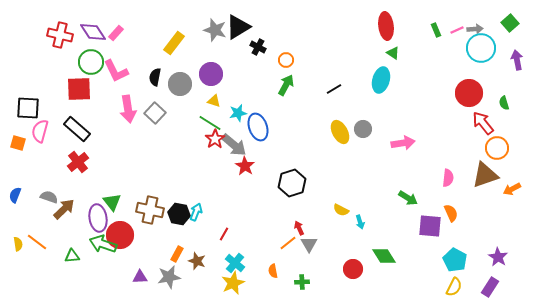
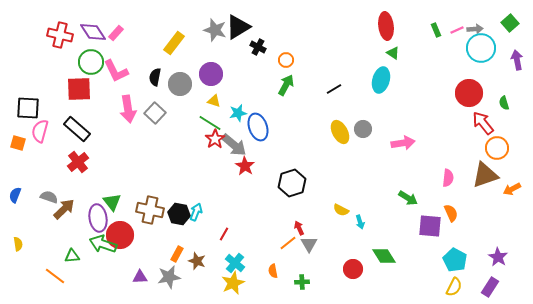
orange line at (37, 242): moved 18 px right, 34 px down
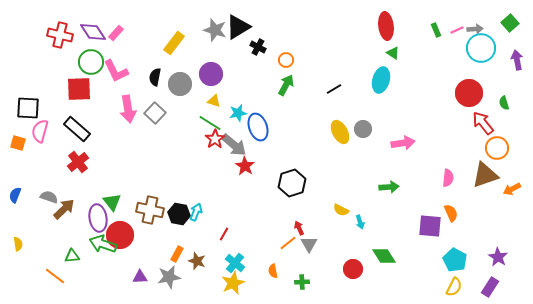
green arrow at (408, 198): moved 19 px left, 11 px up; rotated 36 degrees counterclockwise
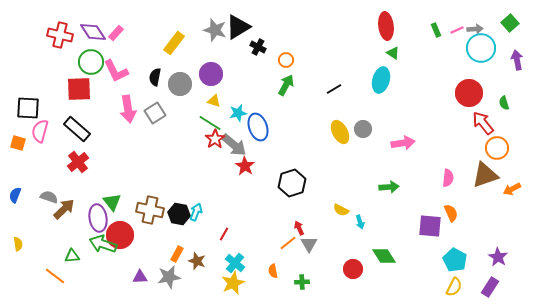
gray square at (155, 113): rotated 15 degrees clockwise
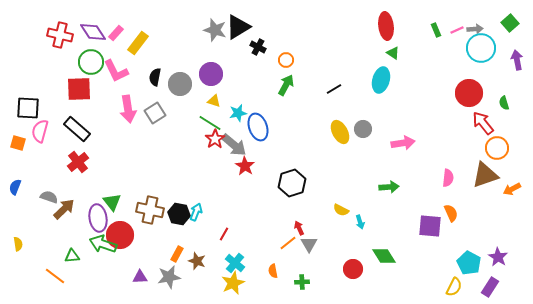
yellow rectangle at (174, 43): moved 36 px left
blue semicircle at (15, 195): moved 8 px up
cyan pentagon at (455, 260): moved 14 px right, 3 px down
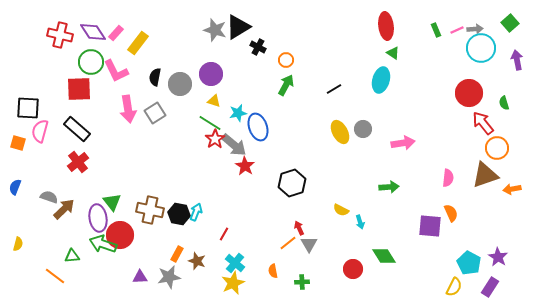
orange arrow at (512, 189): rotated 18 degrees clockwise
yellow semicircle at (18, 244): rotated 24 degrees clockwise
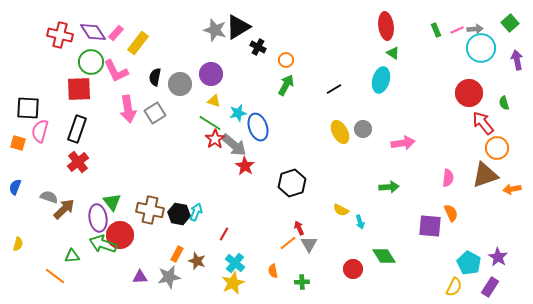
black rectangle at (77, 129): rotated 68 degrees clockwise
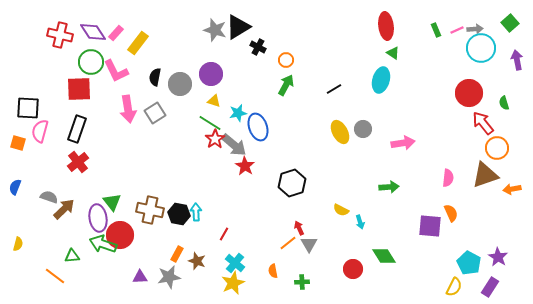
cyan arrow at (196, 212): rotated 24 degrees counterclockwise
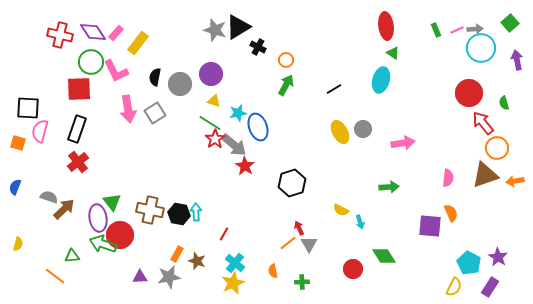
orange arrow at (512, 189): moved 3 px right, 8 px up
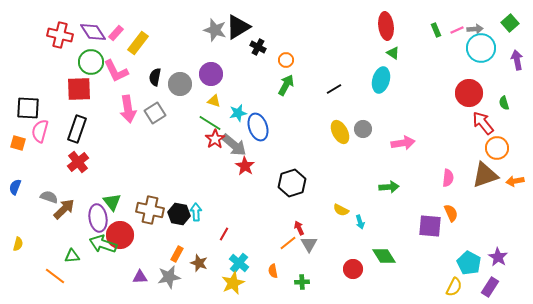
brown star at (197, 261): moved 2 px right, 2 px down
cyan cross at (235, 263): moved 4 px right
